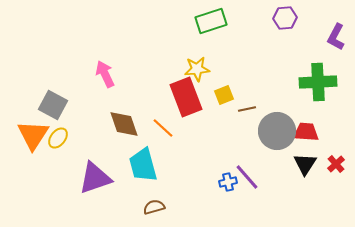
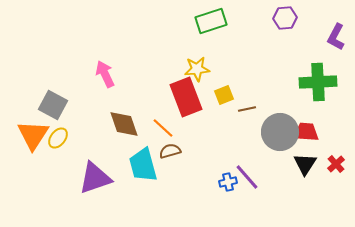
gray circle: moved 3 px right, 1 px down
brown semicircle: moved 16 px right, 56 px up
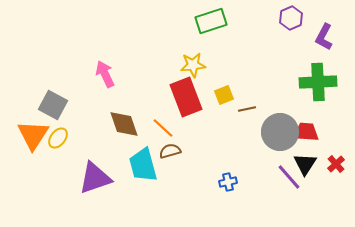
purple hexagon: moved 6 px right; rotated 20 degrees counterclockwise
purple L-shape: moved 12 px left
yellow star: moved 4 px left, 4 px up
purple line: moved 42 px right
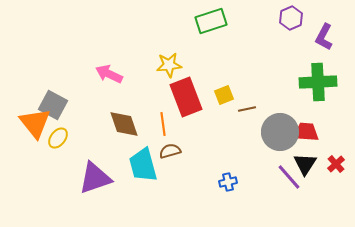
yellow star: moved 24 px left
pink arrow: moved 4 px right; rotated 40 degrees counterclockwise
orange line: moved 4 px up; rotated 40 degrees clockwise
orange triangle: moved 2 px right, 12 px up; rotated 12 degrees counterclockwise
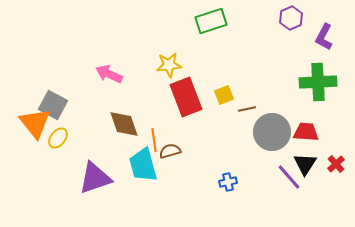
orange line: moved 9 px left, 16 px down
gray circle: moved 8 px left
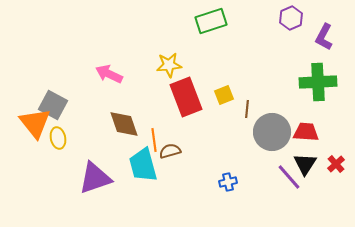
brown line: rotated 72 degrees counterclockwise
yellow ellipse: rotated 50 degrees counterclockwise
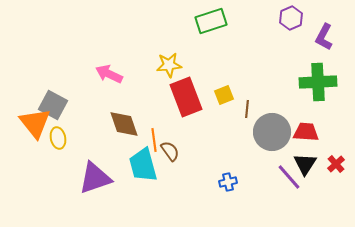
brown semicircle: rotated 70 degrees clockwise
